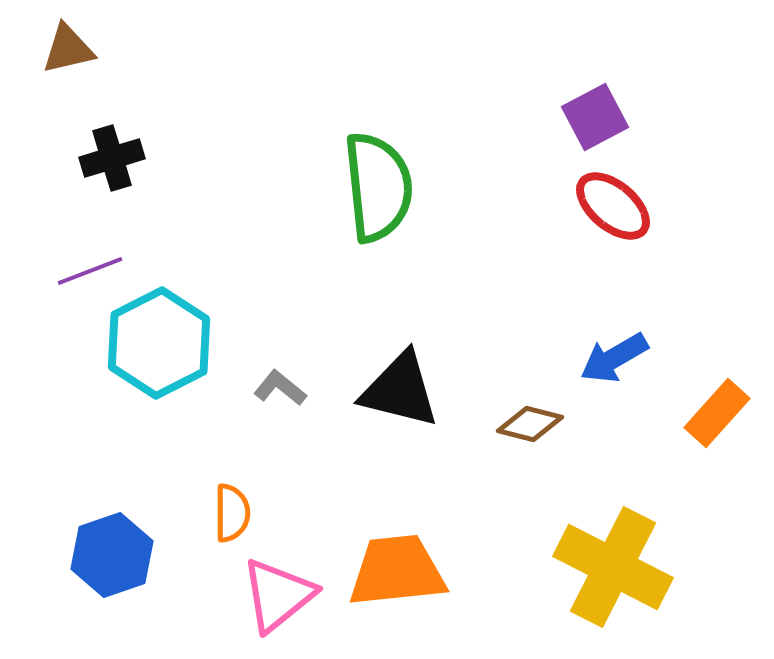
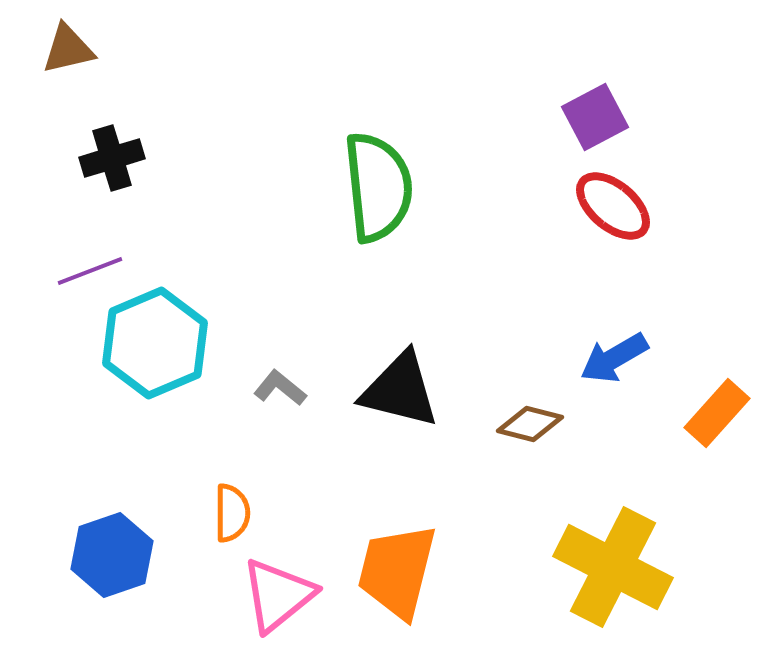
cyan hexagon: moved 4 px left; rotated 4 degrees clockwise
orange trapezoid: rotated 70 degrees counterclockwise
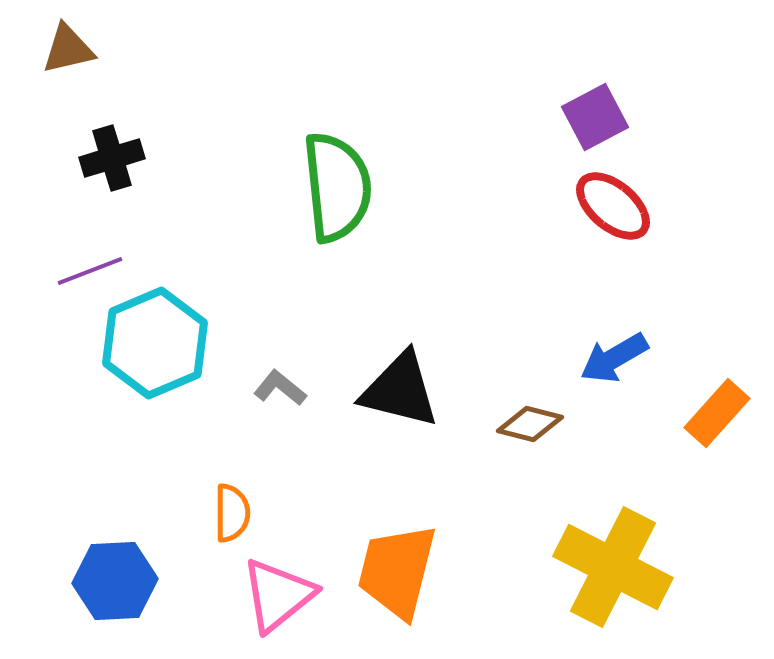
green semicircle: moved 41 px left
blue hexagon: moved 3 px right, 26 px down; rotated 16 degrees clockwise
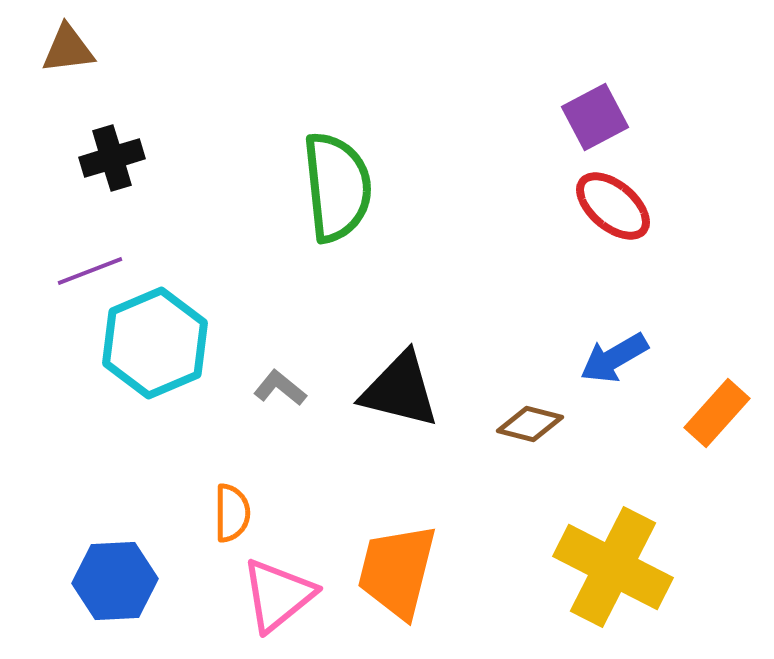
brown triangle: rotated 6 degrees clockwise
